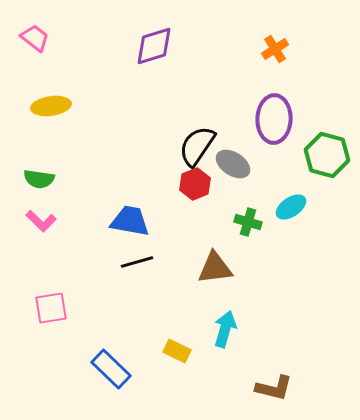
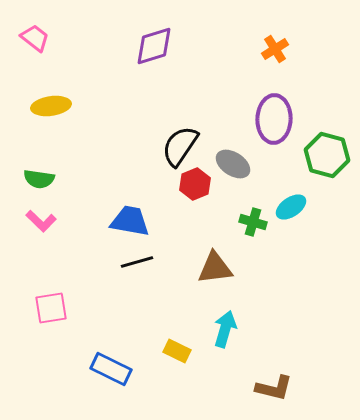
black semicircle: moved 17 px left
green cross: moved 5 px right
blue rectangle: rotated 18 degrees counterclockwise
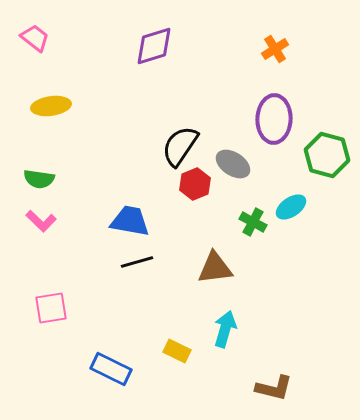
green cross: rotated 12 degrees clockwise
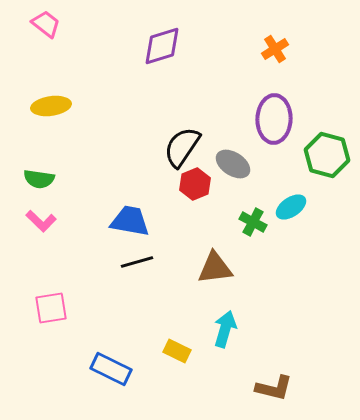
pink trapezoid: moved 11 px right, 14 px up
purple diamond: moved 8 px right
black semicircle: moved 2 px right, 1 px down
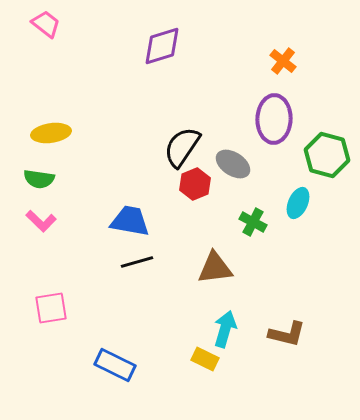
orange cross: moved 8 px right, 12 px down; rotated 20 degrees counterclockwise
yellow ellipse: moved 27 px down
cyan ellipse: moved 7 px right, 4 px up; rotated 32 degrees counterclockwise
yellow rectangle: moved 28 px right, 8 px down
blue rectangle: moved 4 px right, 4 px up
brown L-shape: moved 13 px right, 54 px up
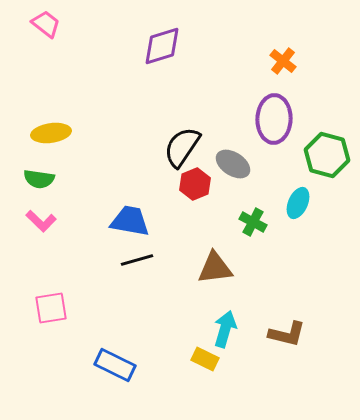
black line: moved 2 px up
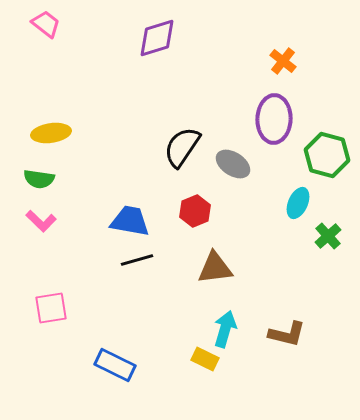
purple diamond: moved 5 px left, 8 px up
red hexagon: moved 27 px down
green cross: moved 75 px right, 14 px down; rotated 20 degrees clockwise
